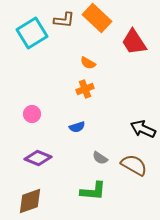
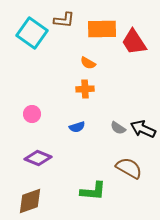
orange rectangle: moved 5 px right, 11 px down; rotated 44 degrees counterclockwise
cyan square: rotated 24 degrees counterclockwise
orange cross: rotated 18 degrees clockwise
gray semicircle: moved 18 px right, 30 px up
brown semicircle: moved 5 px left, 3 px down
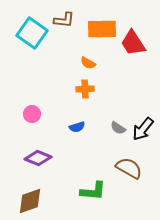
red trapezoid: moved 1 px left, 1 px down
black arrow: rotated 75 degrees counterclockwise
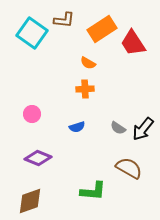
orange rectangle: rotated 32 degrees counterclockwise
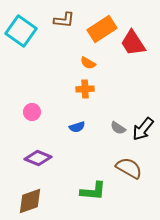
cyan square: moved 11 px left, 2 px up
pink circle: moved 2 px up
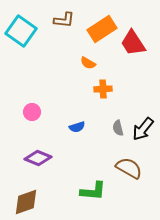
orange cross: moved 18 px right
gray semicircle: rotated 42 degrees clockwise
brown diamond: moved 4 px left, 1 px down
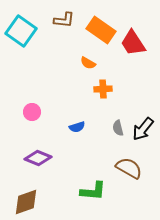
orange rectangle: moved 1 px left, 1 px down; rotated 68 degrees clockwise
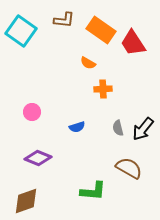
brown diamond: moved 1 px up
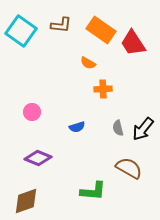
brown L-shape: moved 3 px left, 5 px down
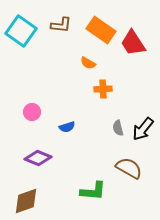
blue semicircle: moved 10 px left
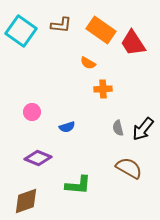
green L-shape: moved 15 px left, 6 px up
